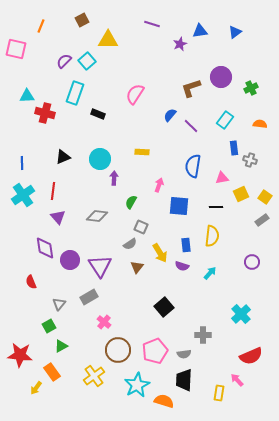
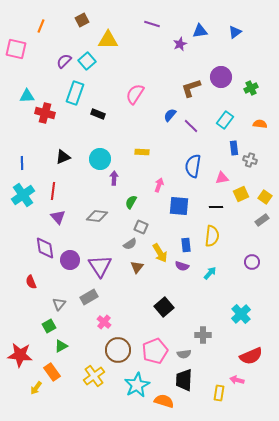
pink arrow at (237, 380): rotated 32 degrees counterclockwise
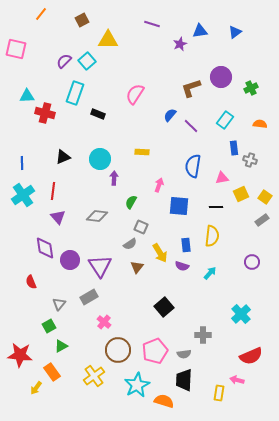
orange line at (41, 26): moved 12 px up; rotated 16 degrees clockwise
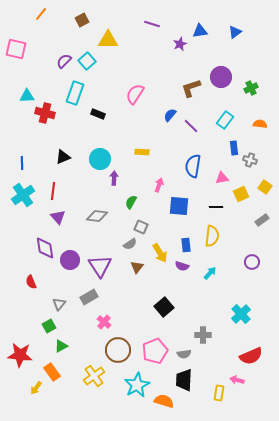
yellow square at (265, 197): moved 10 px up
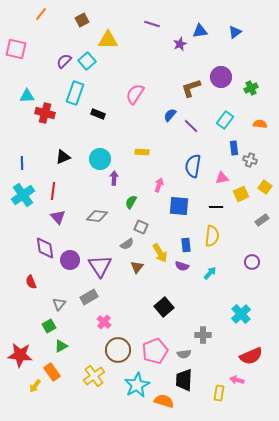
gray semicircle at (130, 244): moved 3 px left
yellow arrow at (36, 388): moved 1 px left, 2 px up
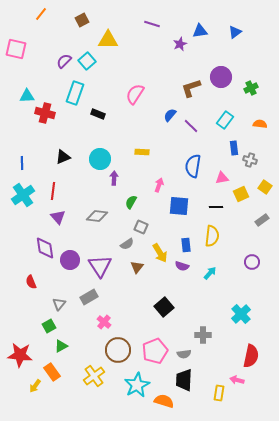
red semicircle at (251, 356): rotated 55 degrees counterclockwise
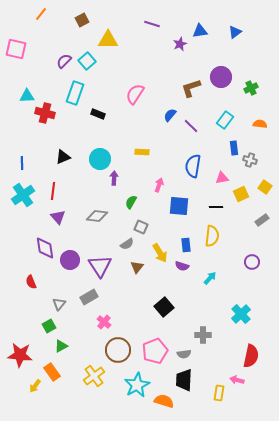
cyan arrow at (210, 273): moved 5 px down
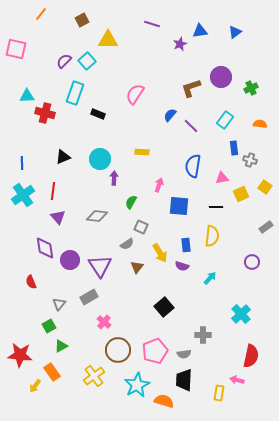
gray rectangle at (262, 220): moved 4 px right, 7 px down
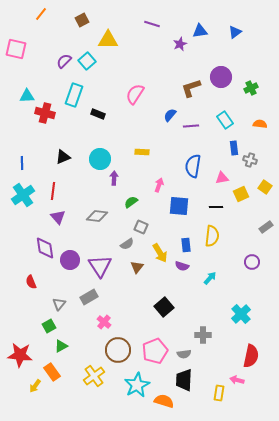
cyan rectangle at (75, 93): moved 1 px left, 2 px down
cyan rectangle at (225, 120): rotated 72 degrees counterclockwise
purple line at (191, 126): rotated 49 degrees counterclockwise
green semicircle at (131, 202): rotated 24 degrees clockwise
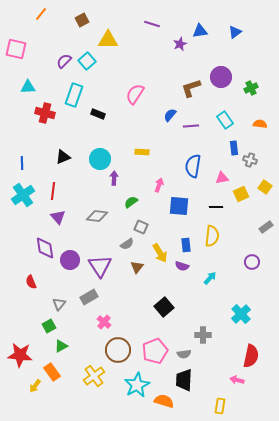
cyan triangle at (27, 96): moved 1 px right, 9 px up
yellow rectangle at (219, 393): moved 1 px right, 13 px down
